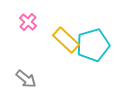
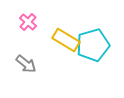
yellow rectangle: rotated 12 degrees counterclockwise
gray arrow: moved 15 px up
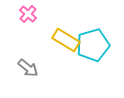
pink cross: moved 8 px up
gray arrow: moved 2 px right, 4 px down
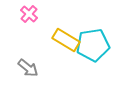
pink cross: moved 1 px right
cyan pentagon: rotated 8 degrees clockwise
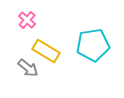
pink cross: moved 2 px left, 6 px down
yellow rectangle: moved 20 px left, 11 px down
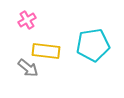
pink cross: rotated 18 degrees clockwise
yellow rectangle: rotated 24 degrees counterclockwise
